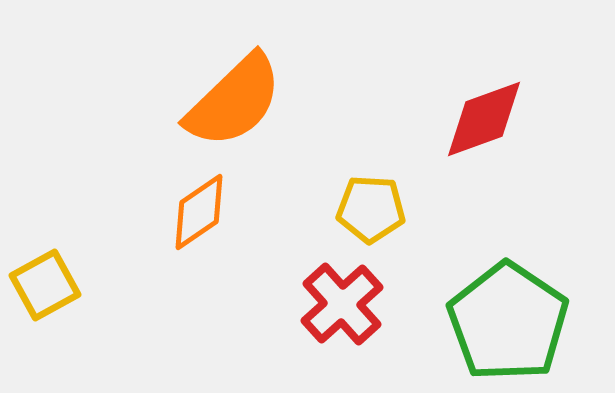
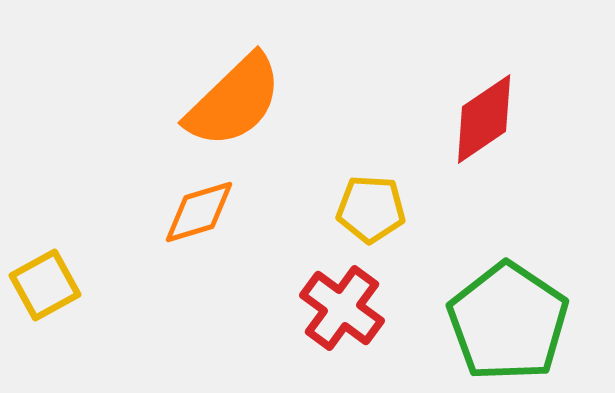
red diamond: rotated 14 degrees counterclockwise
orange diamond: rotated 18 degrees clockwise
red cross: moved 4 px down; rotated 12 degrees counterclockwise
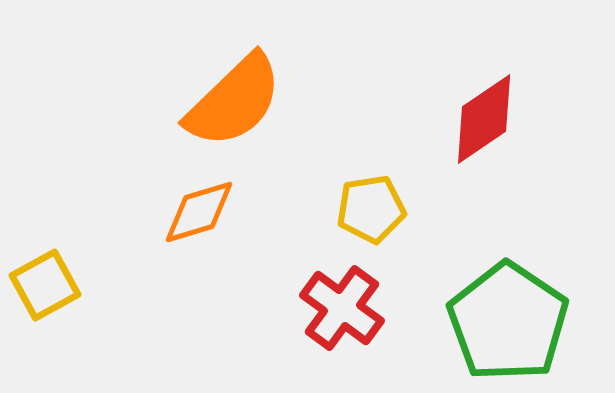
yellow pentagon: rotated 12 degrees counterclockwise
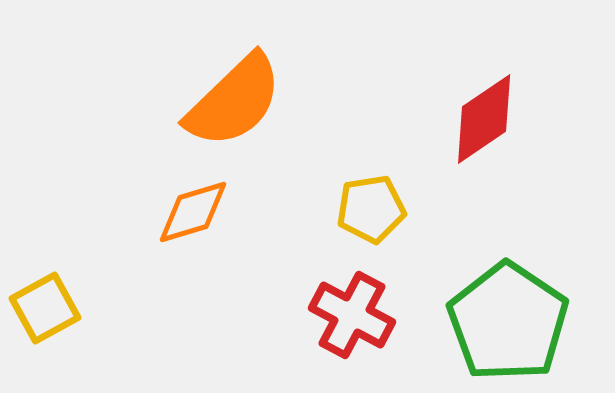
orange diamond: moved 6 px left
yellow square: moved 23 px down
red cross: moved 10 px right, 7 px down; rotated 8 degrees counterclockwise
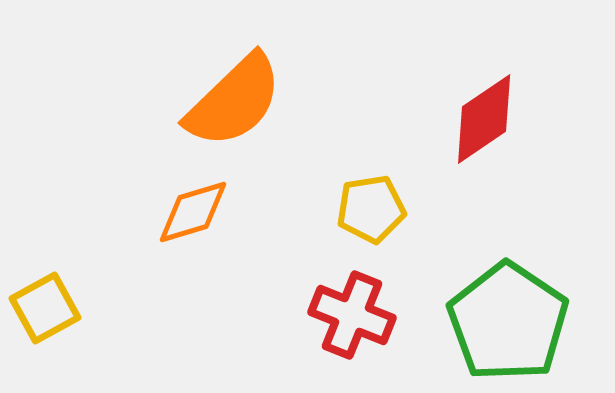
red cross: rotated 6 degrees counterclockwise
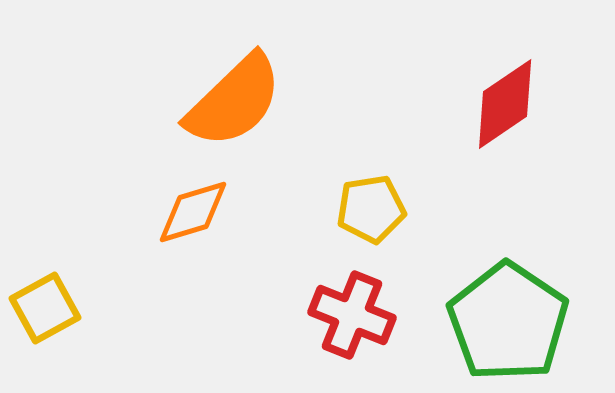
red diamond: moved 21 px right, 15 px up
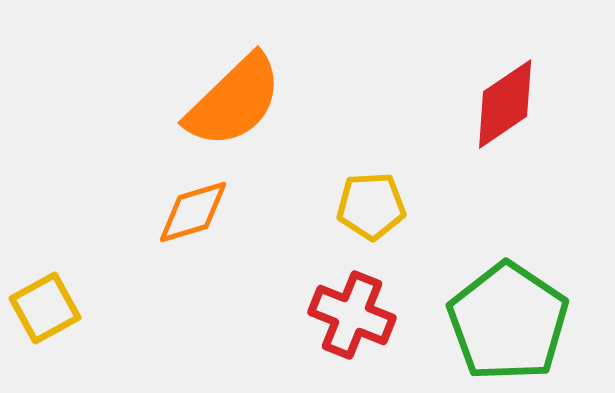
yellow pentagon: moved 3 px up; rotated 6 degrees clockwise
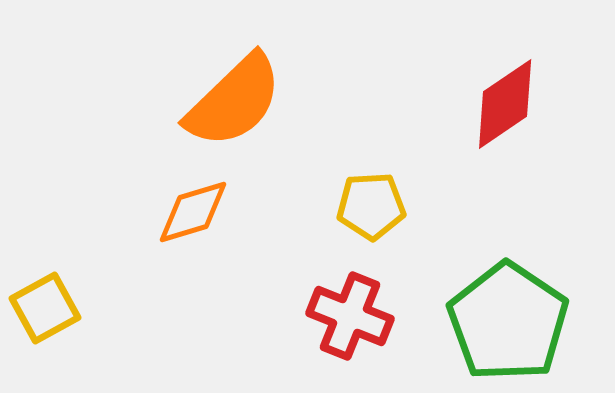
red cross: moved 2 px left, 1 px down
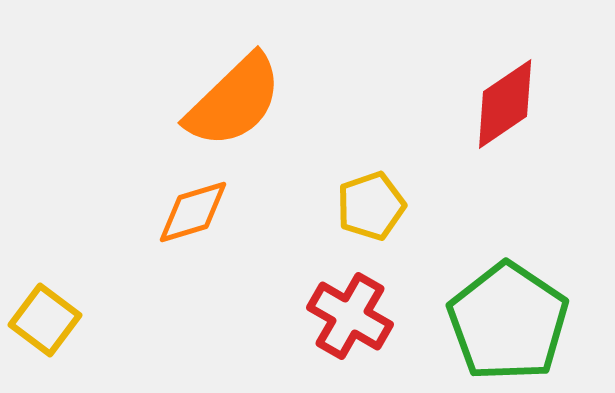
yellow pentagon: rotated 16 degrees counterclockwise
yellow square: moved 12 px down; rotated 24 degrees counterclockwise
red cross: rotated 8 degrees clockwise
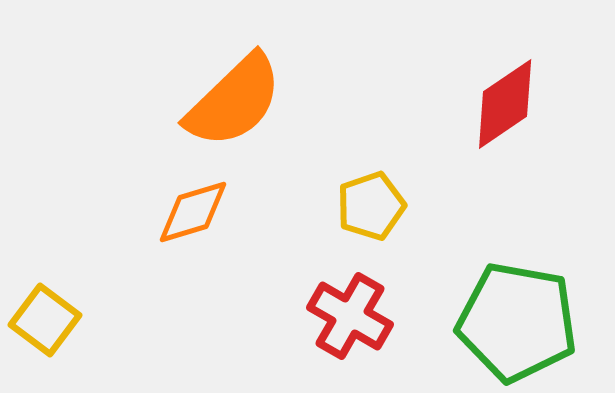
green pentagon: moved 9 px right; rotated 24 degrees counterclockwise
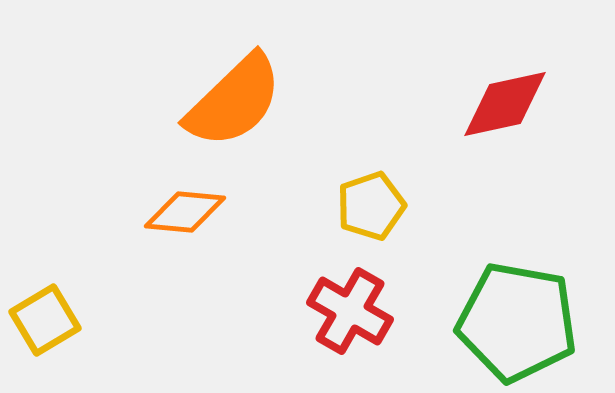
red diamond: rotated 22 degrees clockwise
orange diamond: moved 8 px left; rotated 22 degrees clockwise
red cross: moved 5 px up
yellow square: rotated 22 degrees clockwise
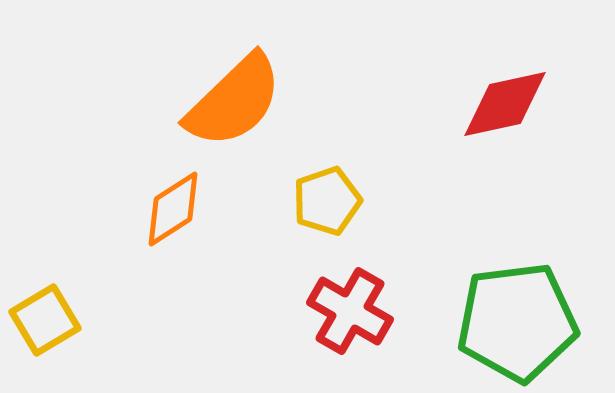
yellow pentagon: moved 44 px left, 5 px up
orange diamond: moved 12 px left, 3 px up; rotated 38 degrees counterclockwise
green pentagon: rotated 17 degrees counterclockwise
